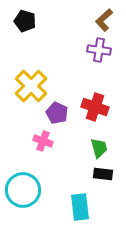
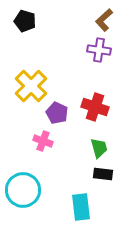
cyan rectangle: moved 1 px right
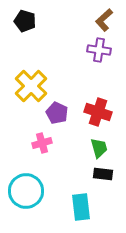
red cross: moved 3 px right, 5 px down
pink cross: moved 1 px left, 2 px down; rotated 36 degrees counterclockwise
cyan circle: moved 3 px right, 1 px down
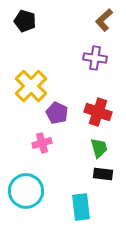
purple cross: moved 4 px left, 8 px down
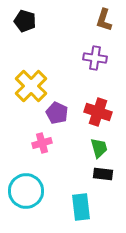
brown L-shape: rotated 30 degrees counterclockwise
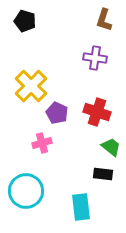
red cross: moved 1 px left
green trapezoid: moved 12 px right, 1 px up; rotated 35 degrees counterclockwise
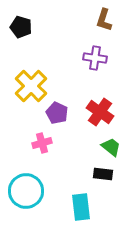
black pentagon: moved 4 px left, 6 px down
red cross: moved 3 px right; rotated 16 degrees clockwise
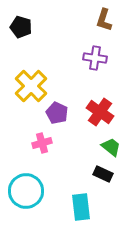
black rectangle: rotated 18 degrees clockwise
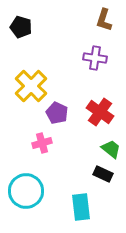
green trapezoid: moved 2 px down
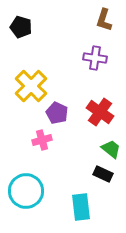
pink cross: moved 3 px up
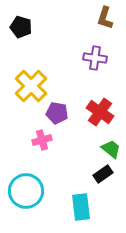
brown L-shape: moved 1 px right, 2 px up
purple pentagon: rotated 15 degrees counterclockwise
black rectangle: rotated 60 degrees counterclockwise
